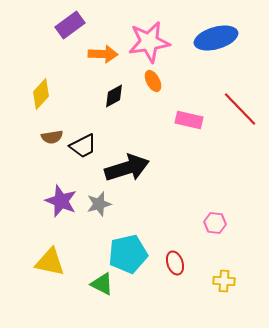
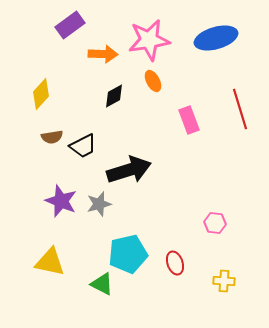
pink star: moved 2 px up
red line: rotated 27 degrees clockwise
pink rectangle: rotated 56 degrees clockwise
black arrow: moved 2 px right, 2 px down
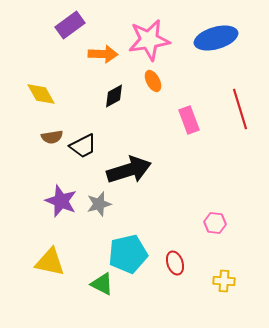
yellow diamond: rotated 72 degrees counterclockwise
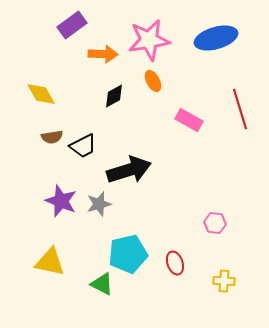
purple rectangle: moved 2 px right
pink rectangle: rotated 40 degrees counterclockwise
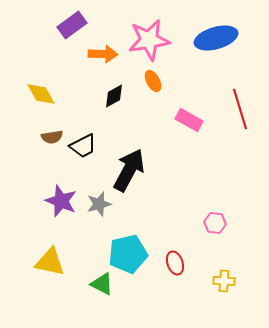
black arrow: rotated 45 degrees counterclockwise
